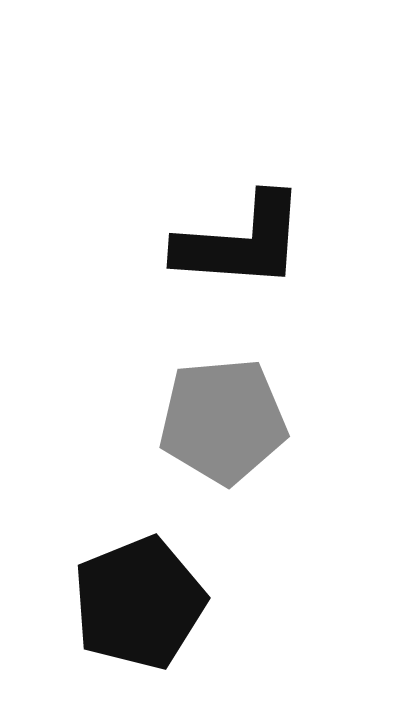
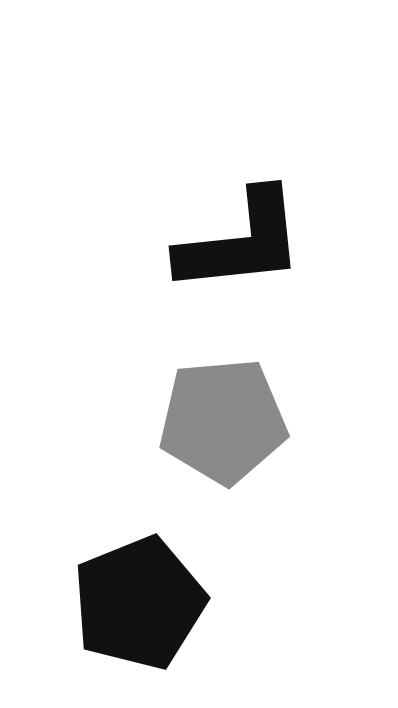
black L-shape: rotated 10 degrees counterclockwise
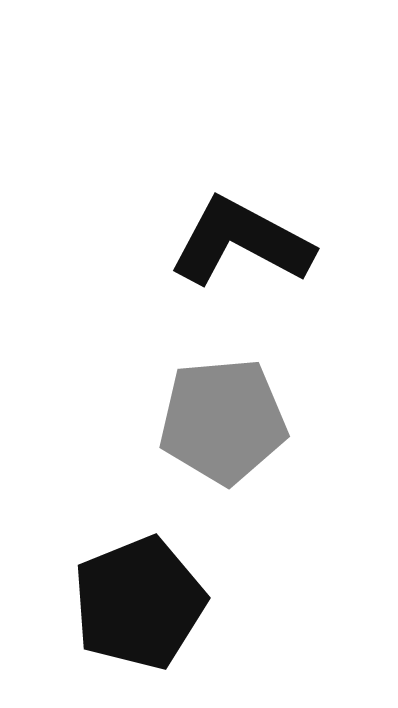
black L-shape: rotated 146 degrees counterclockwise
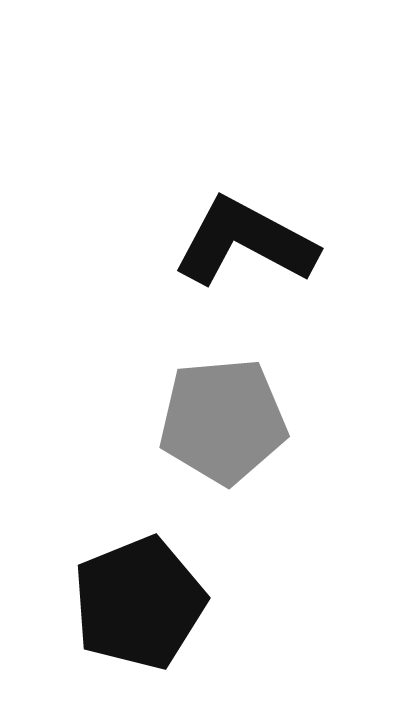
black L-shape: moved 4 px right
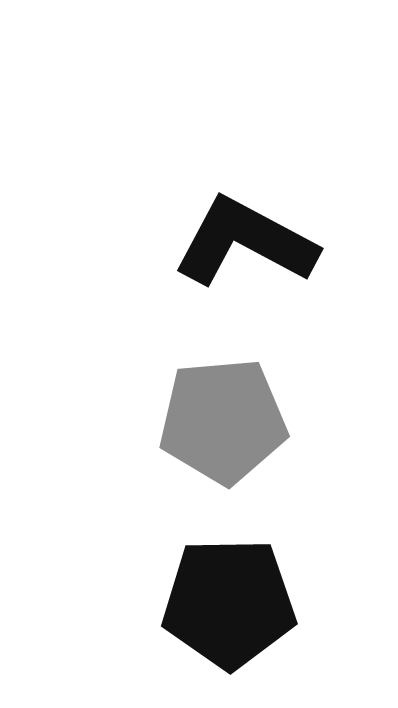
black pentagon: moved 90 px right; rotated 21 degrees clockwise
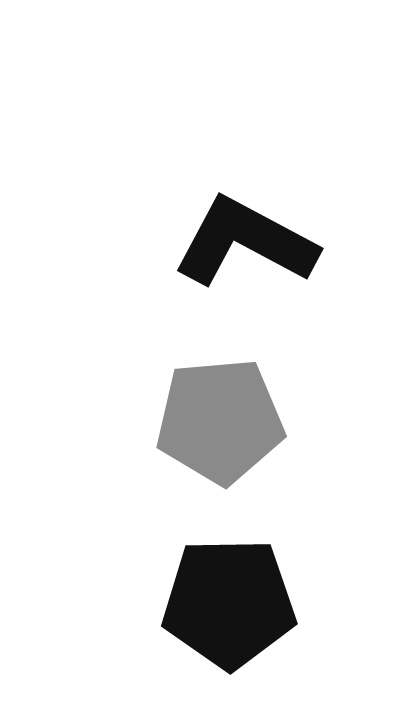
gray pentagon: moved 3 px left
